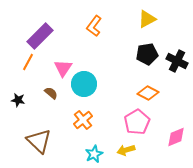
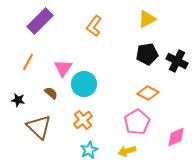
purple rectangle: moved 15 px up
brown triangle: moved 14 px up
yellow arrow: moved 1 px right, 1 px down
cyan star: moved 5 px left, 4 px up
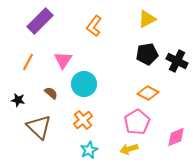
pink triangle: moved 8 px up
yellow arrow: moved 2 px right, 2 px up
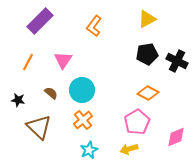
cyan circle: moved 2 px left, 6 px down
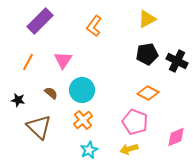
pink pentagon: moved 2 px left; rotated 20 degrees counterclockwise
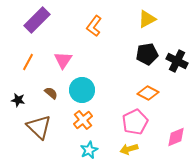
purple rectangle: moved 3 px left, 1 px up
pink pentagon: rotated 25 degrees clockwise
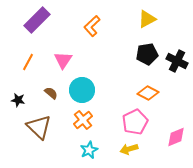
orange L-shape: moved 2 px left; rotated 10 degrees clockwise
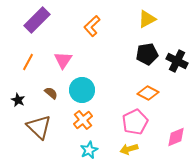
black star: rotated 16 degrees clockwise
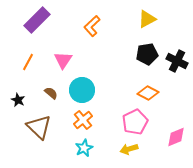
cyan star: moved 5 px left, 2 px up
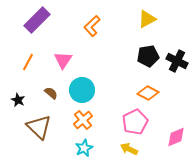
black pentagon: moved 1 px right, 2 px down
yellow arrow: rotated 42 degrees clockwise
